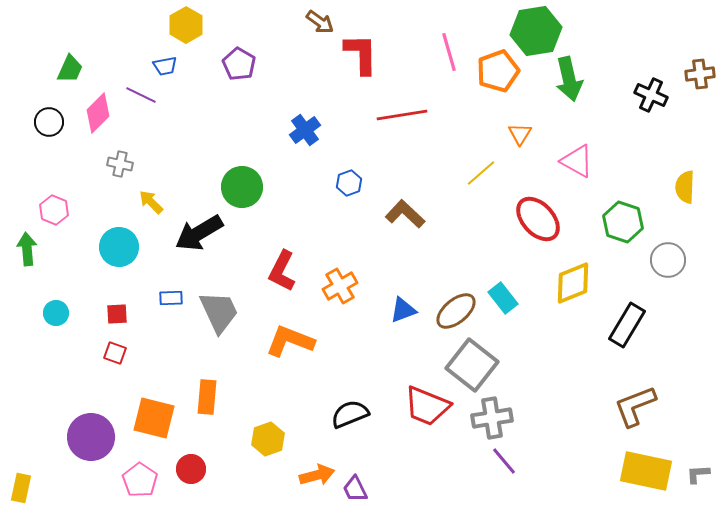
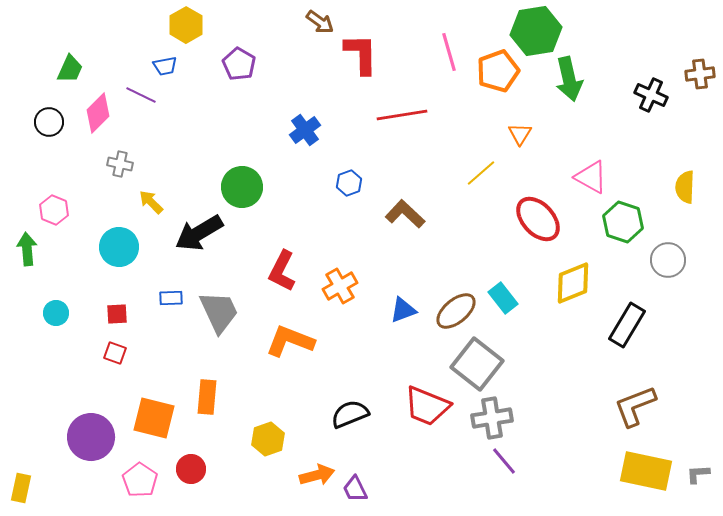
pink triangle at (577, 161): moved 14 px right, 16 px down
gray square at (472, 365): moved 5 px right, 1 px up
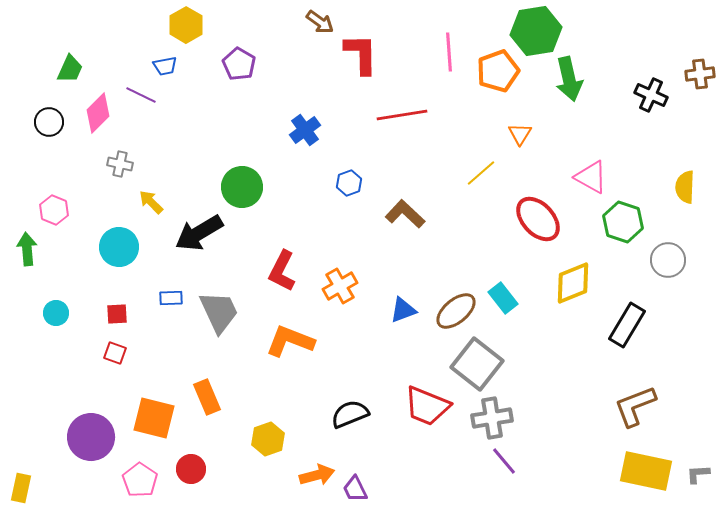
pink line at (449, 52): rotated 12 degrees clockwise
orange rectangle at (207, 397): rotated 28 degrees counterclockwise
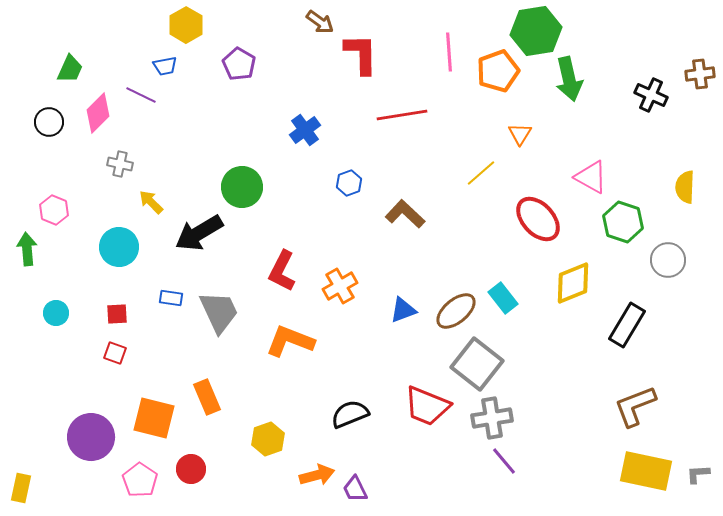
blue rectangle at (171, 298): rotated 10 degrees clockwise
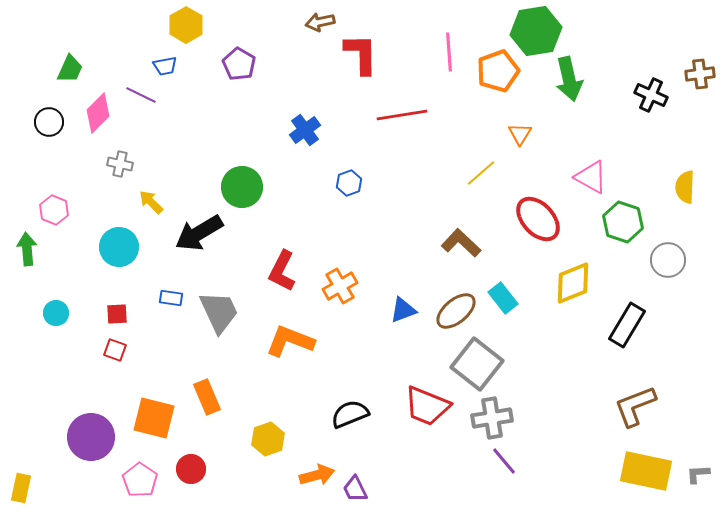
brown arrow at (320, 22): rotated 132 degrees clockwise
brown L-shape at (405, 214): moved 56 px right, 29 px down
red square at (115, 353): moved 3 px up
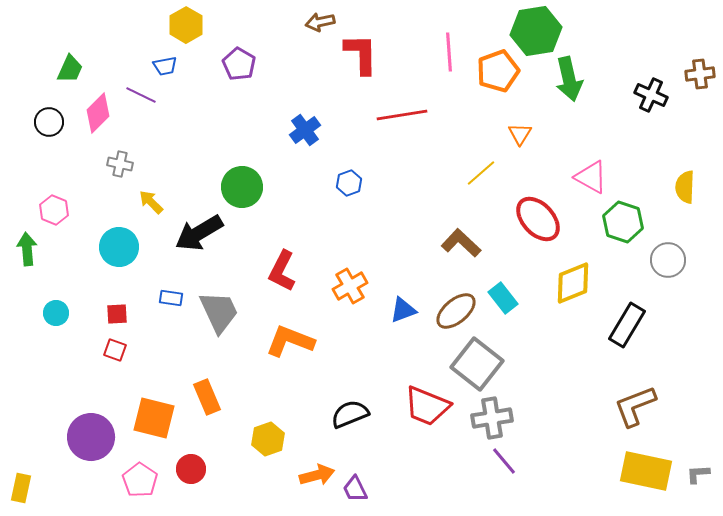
orange cross at (340, 286): moved 10 px right
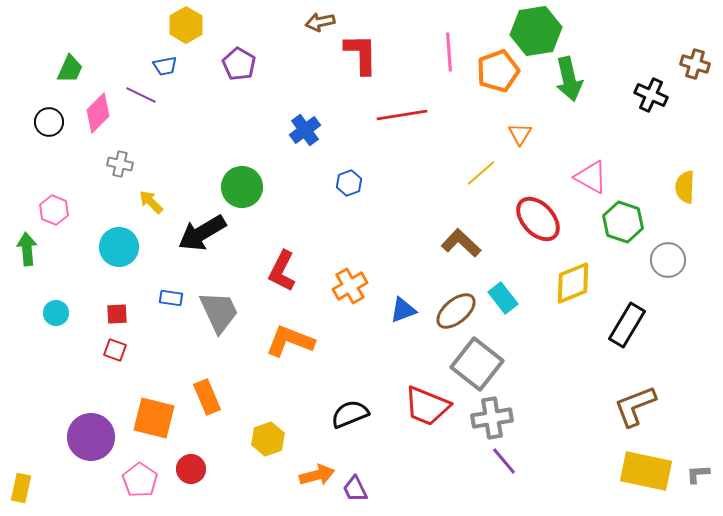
brown cross at (700, 74): moved 5 px left, 10 px up; rotated 24 degrees clockwise
black arrow at (199, 233): moved 3 px right
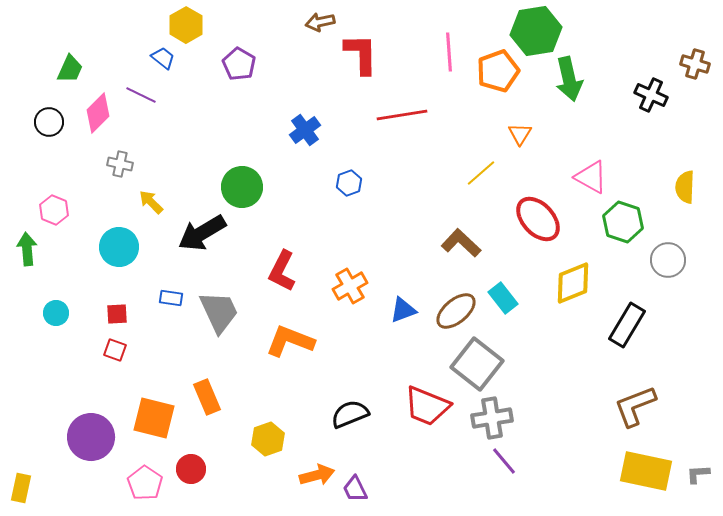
blue trapezoid at (165, 66): moved 2 px left, 8 px up; rotated 130 degrees counterclockwise
pink pentagon at (140, 480): moved 5 px right, 3 px down
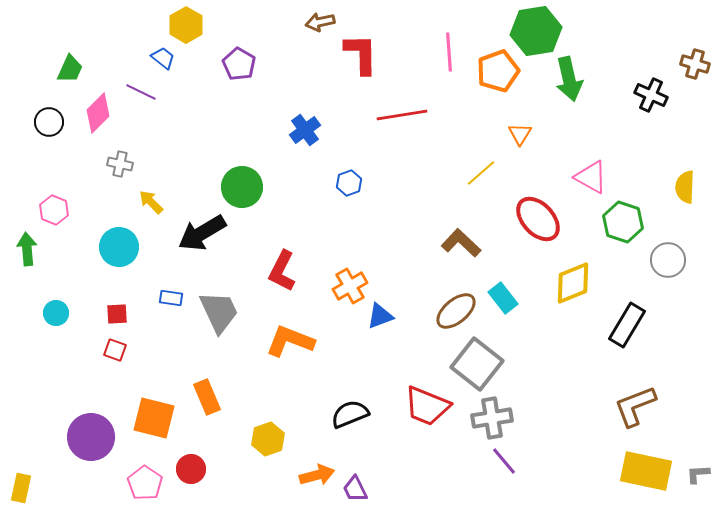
purple line at (141, 95): moved 3 px up
blue triangle at (403, 310): moved 23 px left, 6 px down
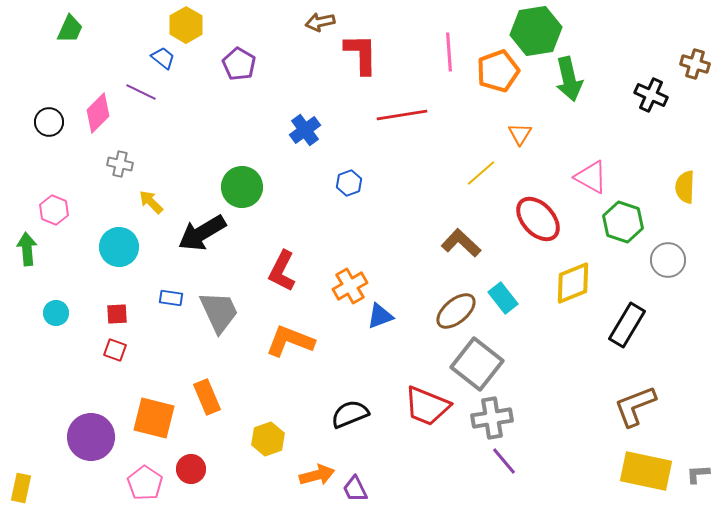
green trapezoid at (70, 69): moved 40 px up
